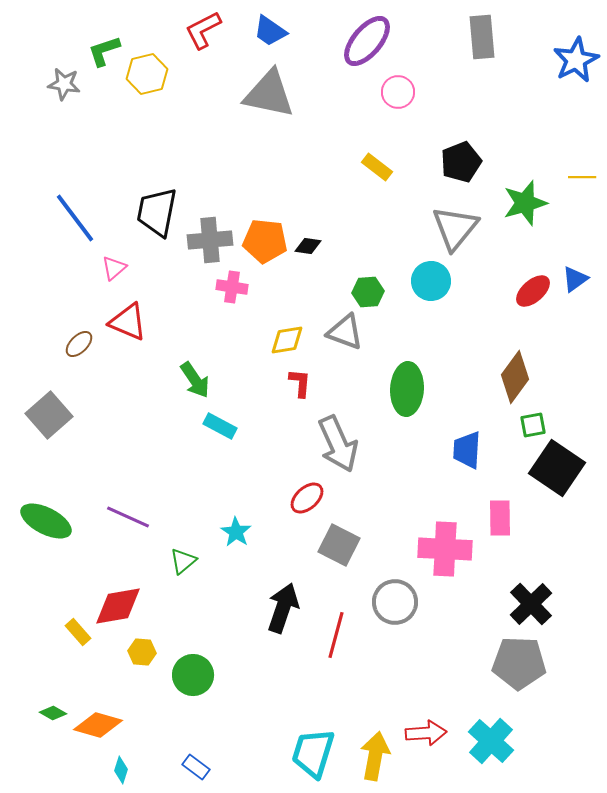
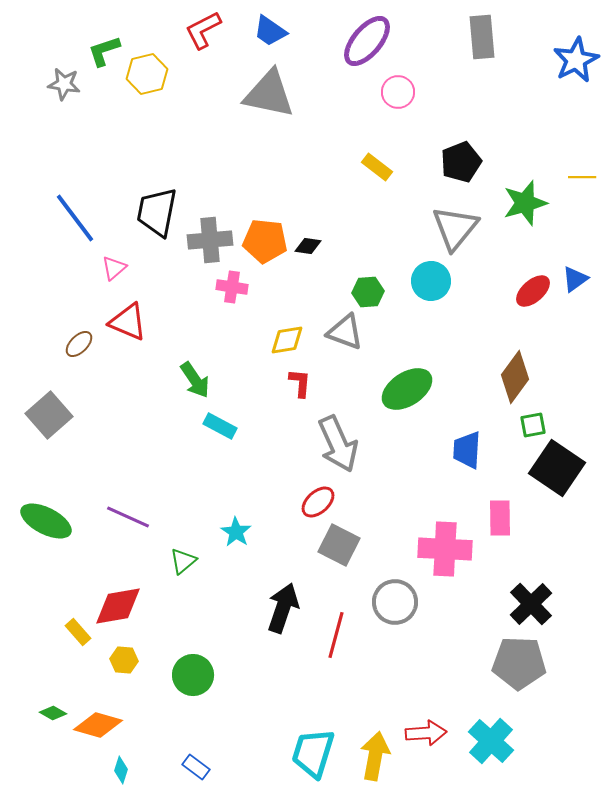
green ellipse at (407, 389): rotated 54 degrees clockwise
red ellipse at (307, 498): moved 11 px right, 4 px down
yellow hexagon at (142, 652): moved 18 px left, 8 px down
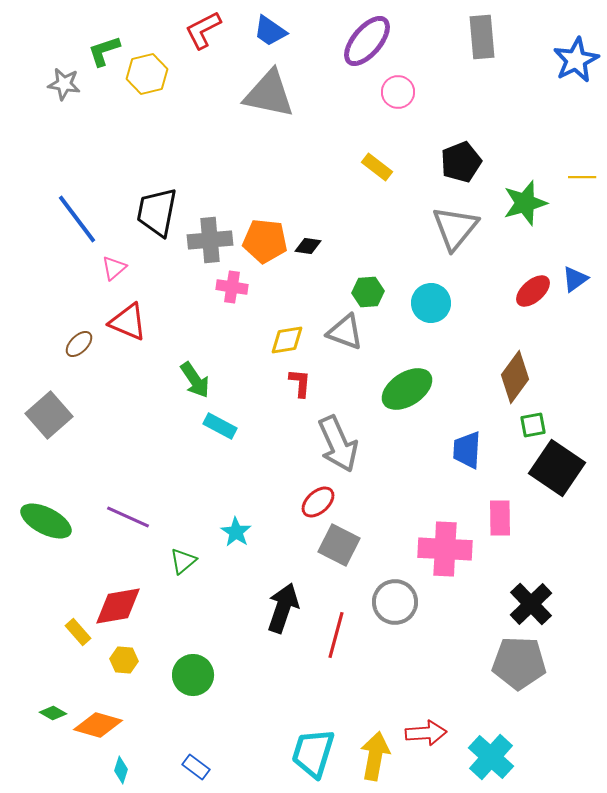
blue line at (75, 218): moved 2 px right, 1 px down
cyan circle at (431, 281): moved 22 px down
cyan cross at (491, 741): moved 16 px down
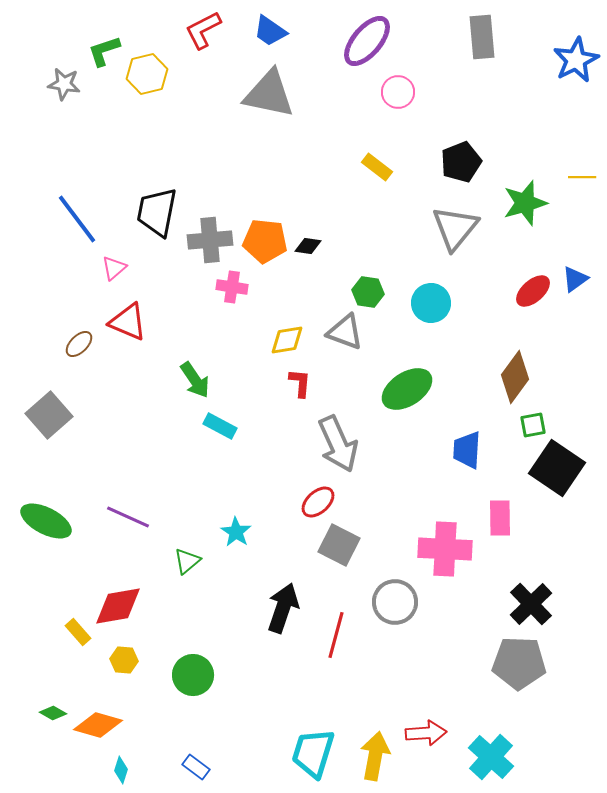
green hexagon at (368, 292): rotated 12 degrees clockwise
green triangle at (183, 561): moved 4 px right
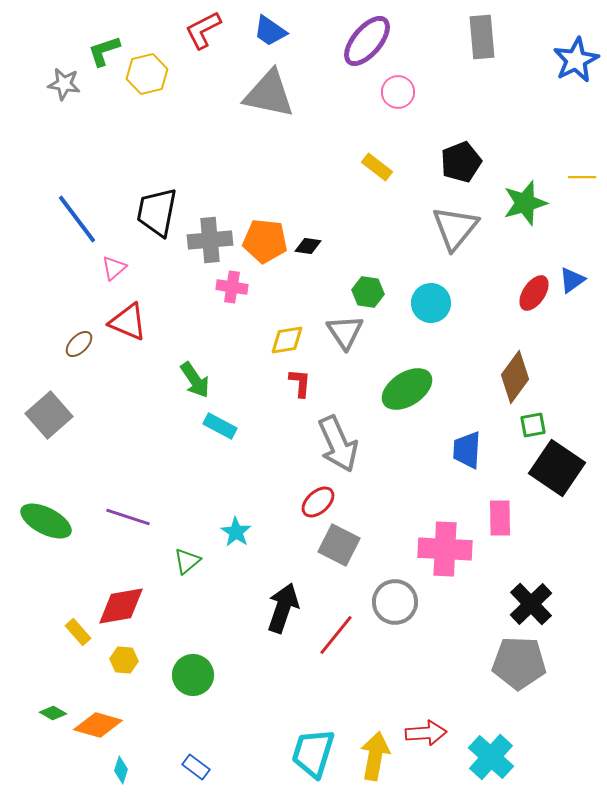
blue triangle at (575, 279): moved 3 px left, 1 px down
red ellipse at (533, 291): moved 1 px right, 2 px down; rotated 15 degrees counterclockwise
gray triangle at (345, 332): rotated 36 degrees clockwise
purple line at (128, 517): rotated 6 degrees counterclockwise
red diamond at (118, 606): moved 3 px right
red line at (336, 635): rotated 24 degrees clockwise
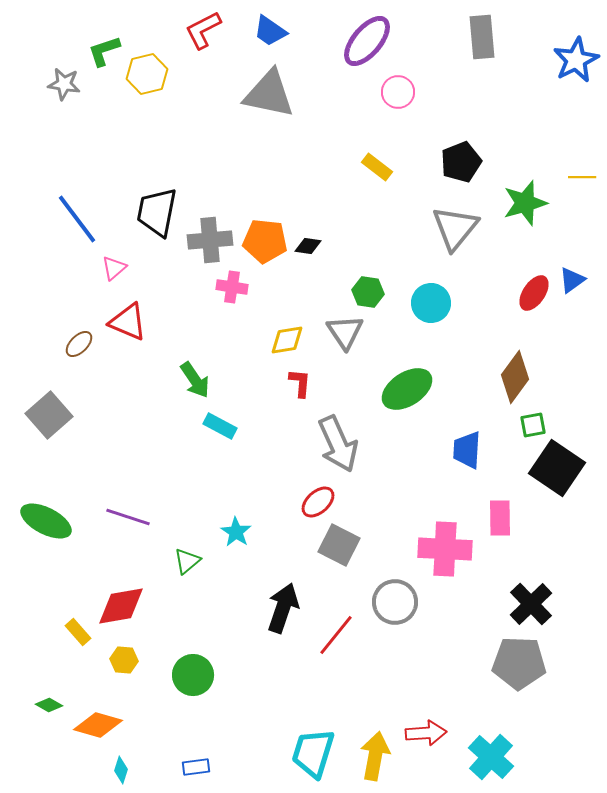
green diamond at (53, 713): moved 4 px left, 8 px up
blue rectangle at (196, 767): rotated 44 degrees counterclockwise
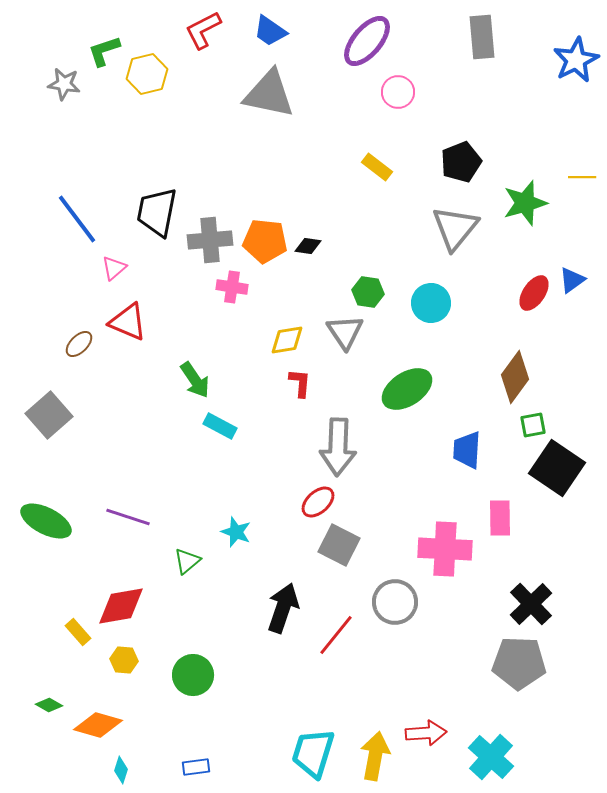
gray arrow at (338, 444): moved 3 px down; rotated 26 degrees clockwise
cyan star at (236, 532): rotated 12 degrees counterclockwise
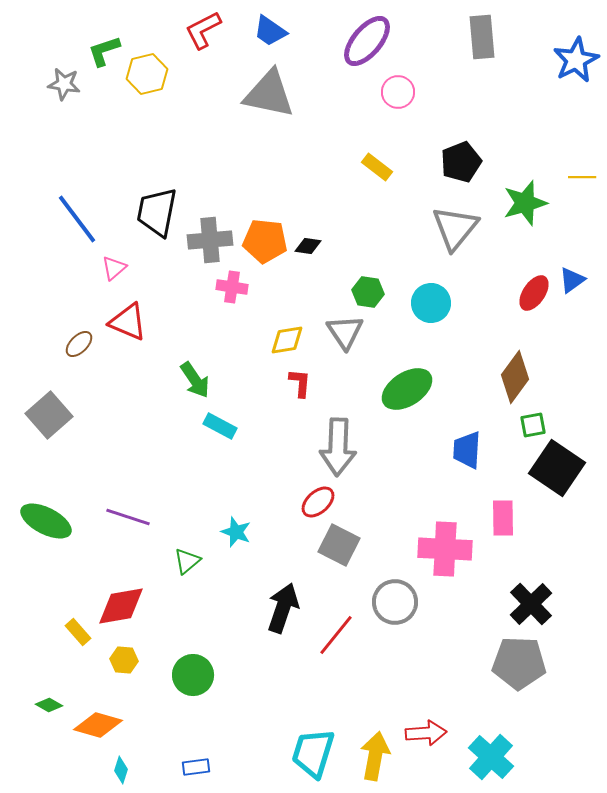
pink rectangle at (500, 518): moved 3 px right
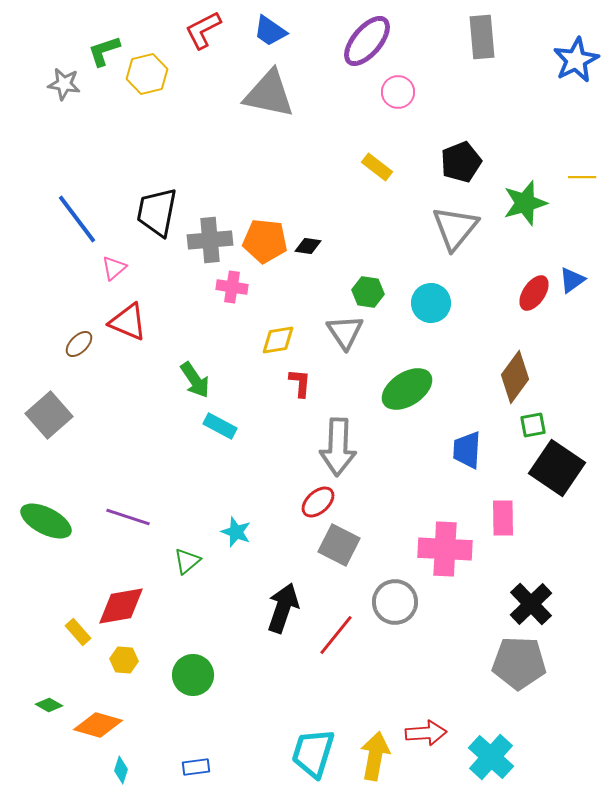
yellow diamond at (287, 340): moved 9 px left
